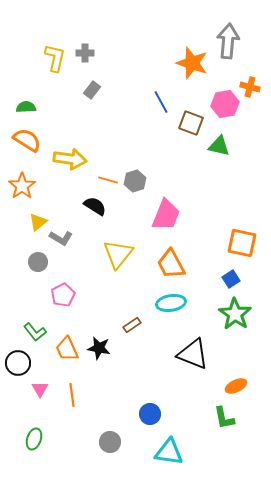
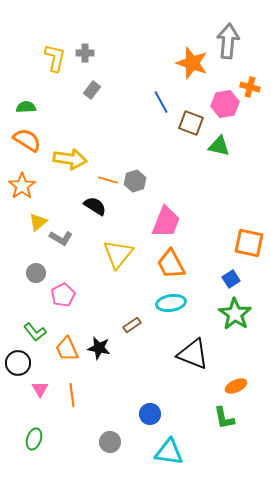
pink trapezoid at (166, 215): moved 7 px down
orange square at (242, 243): moved 7 px right
gray circle at (38, 262): moved 2 px left, 11 px down
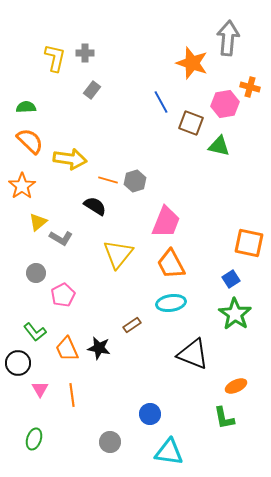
gray arrow at (228, 41): moved 3 px up
orange semicircle at (27, 140): moved 3 px right, 1 px down; rotated 12 degrees clockwise
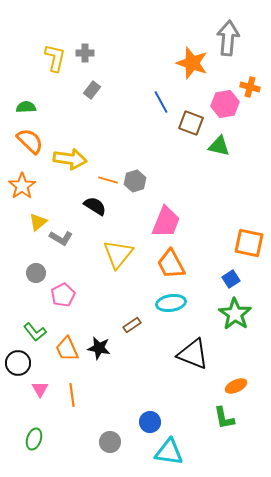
blue circle at (150, 414): moved 8 px down
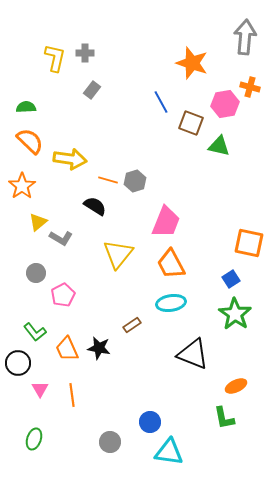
gray arrow at (228, 38): moved 17 px right, 1 px up
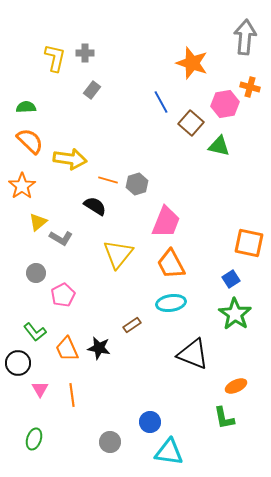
brown square at (191, 123): rotated 20 degrees clockwise
gray hexagon at (135, 181): moved 2 px right, 3 px down
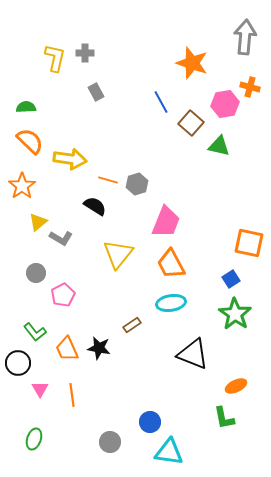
gray rectangle at (92, 90): moved 4 px right, 2 px down; rotated 66 degrees counterclockwise
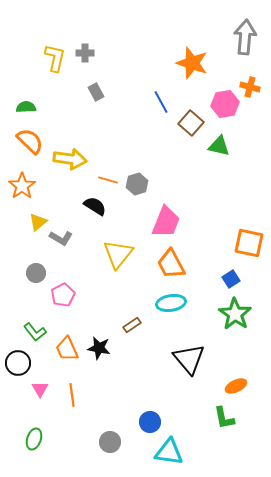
black triangle at (193, 354): moved 4 px left, 5 px down; rotated 28 degrees clockwise
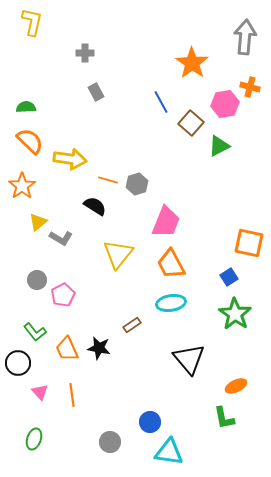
yellow L-shape at (55, 58): moved 23 px left, 36 px up
orange star at (192, 63): rotated 16 degrees clockwise
green triangle at (219, 146): rotated 40 degrees counterclockwise
gray circle at (36, 273): moved 1 px right, 7 px down
blue square at (231, 279): moved 2 px left, 2 px up
pink triangle at (40, 389): moved 3 px down; rotated 12 degrees counterclockwise
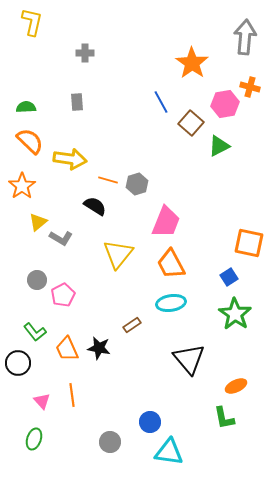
gray rectangle at (96, 92): moved 19 px left, 10 px down; rotated 24 degrees clockwise
pink triangle at (40, 392): moved 2 px right, 9 px down
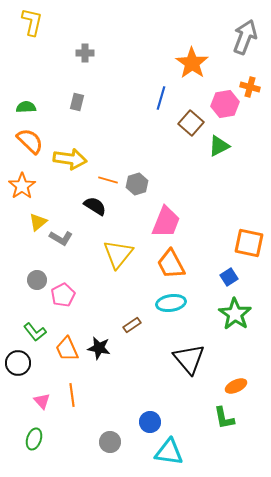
gray arrow at (245, 37): rotated 16 degrees clockwise
gray rectangle at (77, 102): rotated 18 degrees clockwise
blue line at (161, 102): moved 4 px up; rotated 45 degrees clockwise
